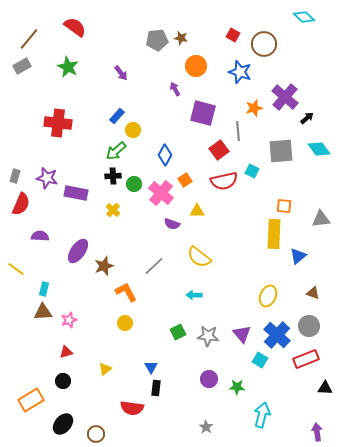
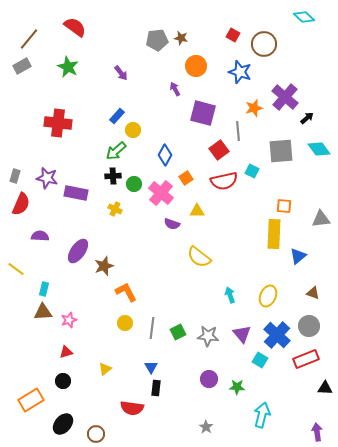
orange square at (185, 180): moved 1 px right, 2 px up
yellow cross at (113, 210): moved 2 px right, 1 px up; rotated 16 degrees counterclockwise
gray line at (154, 266): moved 2 px left, 62 px down; rotated 40 degrees counterclockwise
cyan arrow at (194, 295): moved 36 px right; rotated 70 degrees clockwise
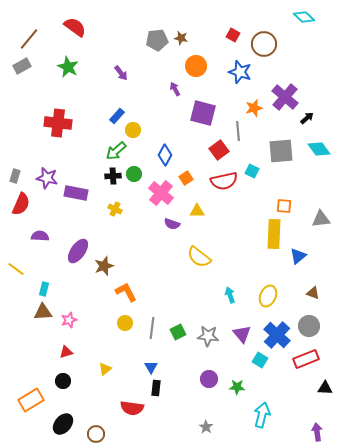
green circle at (134, 184): moved 10 px up
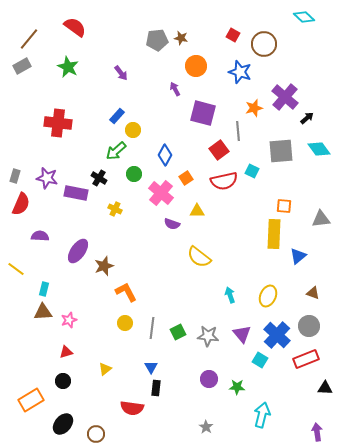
black cross at (113, 176): moved 14 px left, 2 px down; rotated 35 degrees clockwise
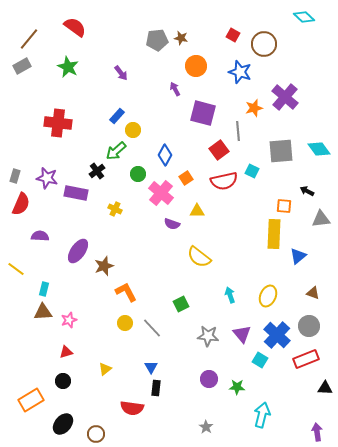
black arrow at (307, 118): moved 73 px down; rotated 112 degrees counterclockwise
green circle at (134, 174): moved 4 px right
black cross at (99, 178): moved 2 px left, 7 px up; rotated 21 degrees clockwise
gray line at (152, 328): rotated 50 degrees counterclockwise
green square at (178, 332): moved 3 px right, 28 px up
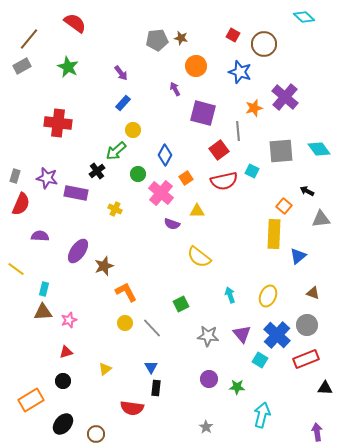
red semicircle at (75, 27): moved 4 px up
blue rectangle at (117, 116): moved 6 px right, 13 px up
orange square at (284, 206): rotated 35 degrees clockwise
gray circle at (309, 326): moved 2 px left, 1 px up
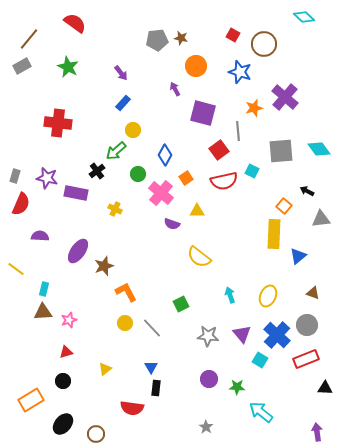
cyan arrow at (262, 415): moved 1 px left, 3 px up; rotated 65 degrees counterclockwise
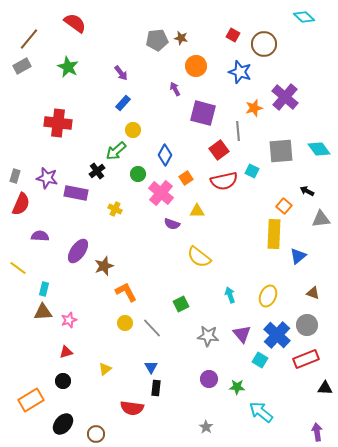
yellow line at (16, 269): moved 2 px right, 1 px up
